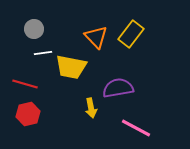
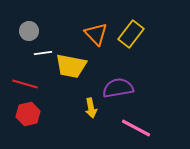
gray circle: moved 5 px left, 2 px down
orange triangle: moved 3 px up
yellow trapezoid: moved 1 px up
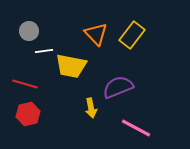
yellow rectangle: moved 1 px right, 1 px down
white line: moved 1 px right, 2 px up
purple semicircle: moved 1 px up; rotated 12 degrees counterclockwise
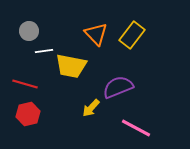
yellow arrow: rotated 54 degrees clockwise
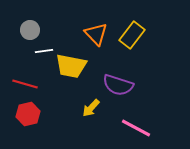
gray circle: moved 1 px right, 1 px up
purple semicircle: moved 2 px up; rotated 140 degrees counterclockwise
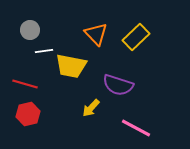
yellow rectangle: moved 4 px right, 2 px down; rotated 8 degrees clockwise
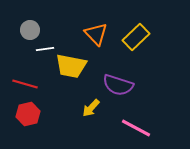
white line: moved 1 px right, 2 px up
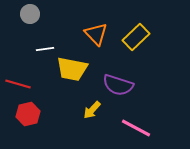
gray circle: moved 16 px up
yellow trapezoid: moved 1 px right, 3 px down
red line: moved 7 px left
yellow arrow: moved 1 px right, 2 px down
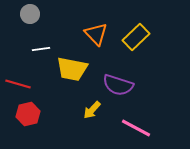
white line: moved 4 px left
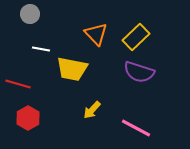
white line: rotated 18 degrees clockwise
purple semicircle: moved 21 px right, 13 px up
red hexagon: moved 4 px down; rotated 15 degrees counterclockwise
